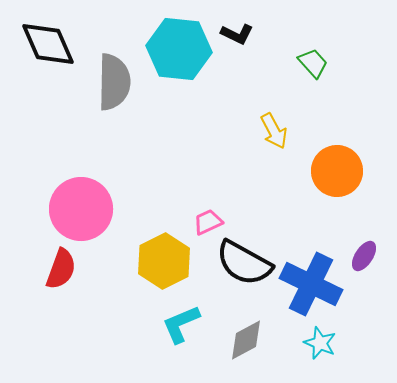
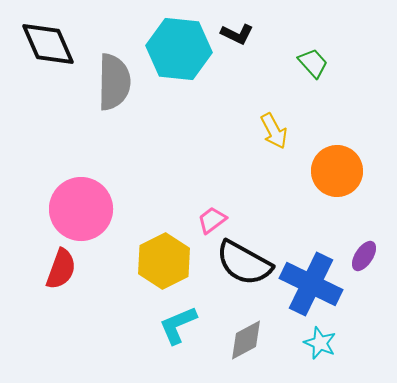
pink trapezoid: moved 4 px right, 2 px up; rotated 12 degrees counterclockwise
cyan L-shape: moved 3 px left, 1 px down
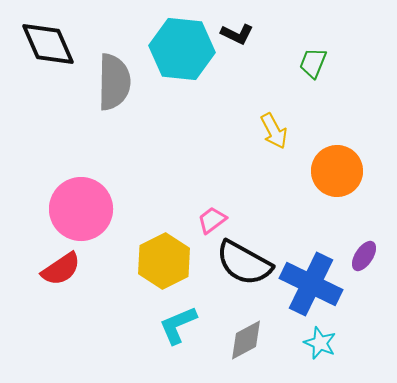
cyan hexagon: moved 3 px right
green trapezoid: rotated 116 degrees counterclockwise
red semicircle: rotated 36 degrees clockwise
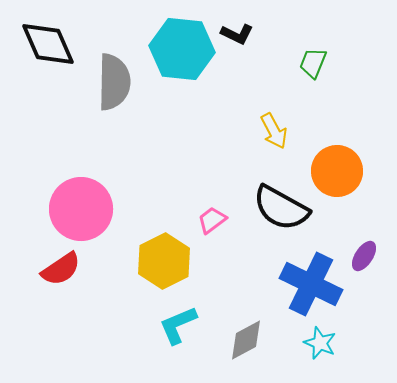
black semicircle: moved 37 px right, 55 px up
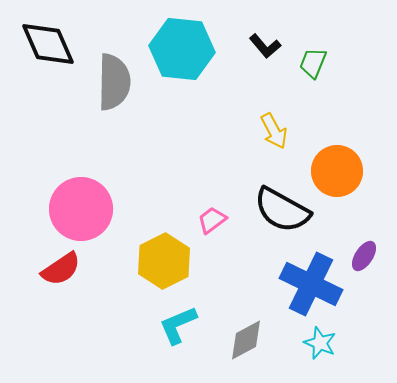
black L-shape: moved 28 px right, 12 px down; rotated 24 degrees clockwise
black semicircle: moved 1 px right, 2 px down
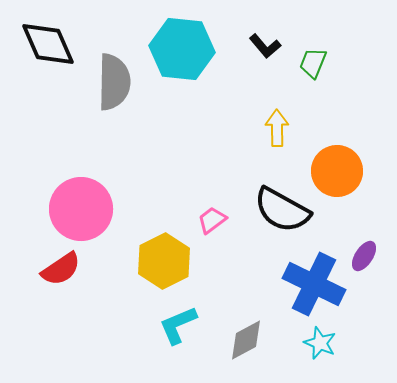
yellow arrow: moved 3 px right, 3 px up; rotated 153 degrees counterclockwise
blue cross: moved 3 px right
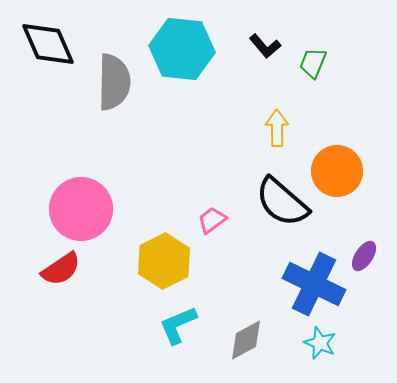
black semicircle: moved 8 px up; rotated 12 degrees clockwise
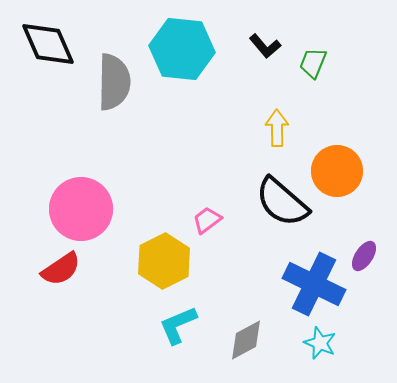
pink trapezoid: moved 5 px left
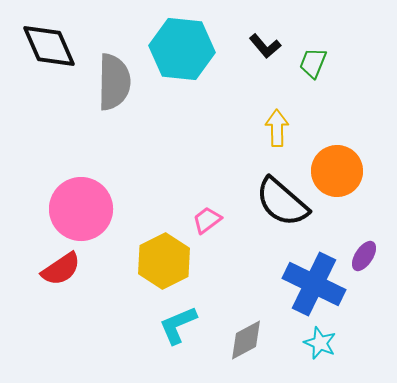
black diamond: moved 1 px right, 2 px down
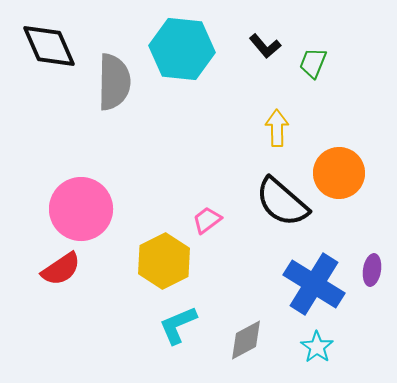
orange circle: moved 2 px right, 2 px down
purple ellipse: moved 8 px right, 14 px down; rotated 24 degrees counterclockwise
blue cross: rotated 6 degrees clockwise
cyan star: moved 3 px left, 4 px down; rotated 12 degrees clockwise
